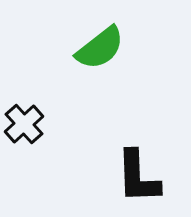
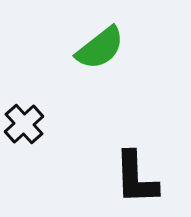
black L-shape: moved 2 px left, 1 px down
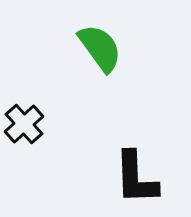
green semicircle: rotated 88 degrees counterclockwise
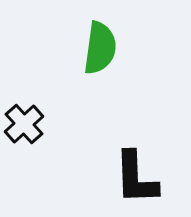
green semicircle: rotated 44 degrees clockwise
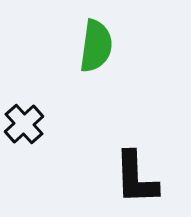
green semicircle: moved 4 px left, 2 px up
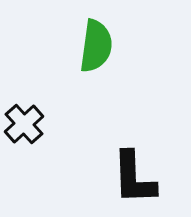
black L-shape: moved 2 px left
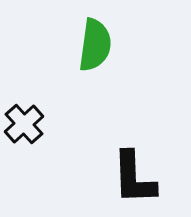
green semicircle: moved 1 px left, 1 px up
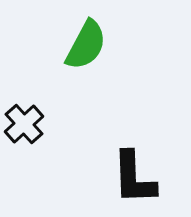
green semicircle: moved 9 px left; rotated 20 degrees clockwise
